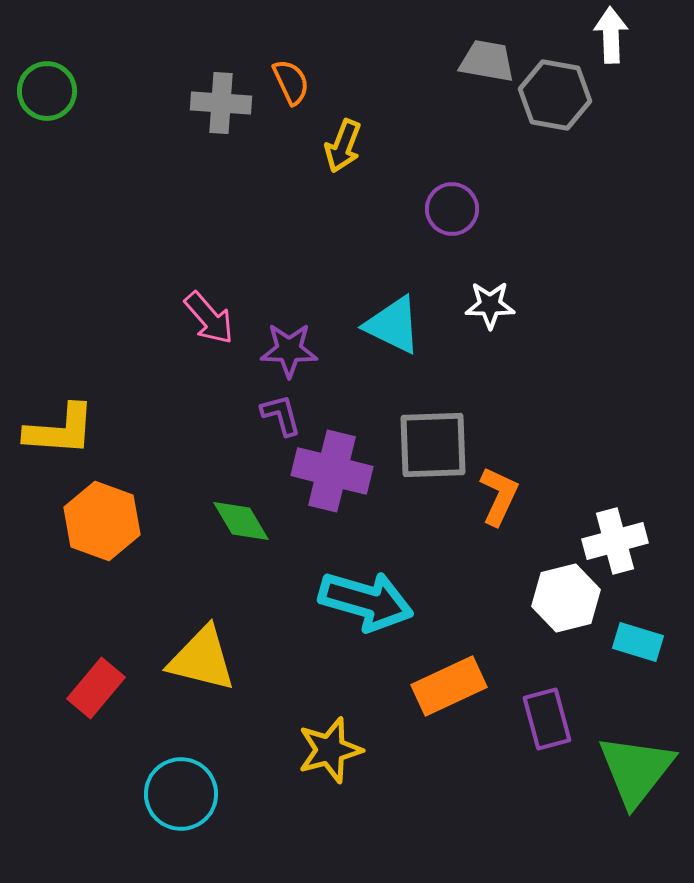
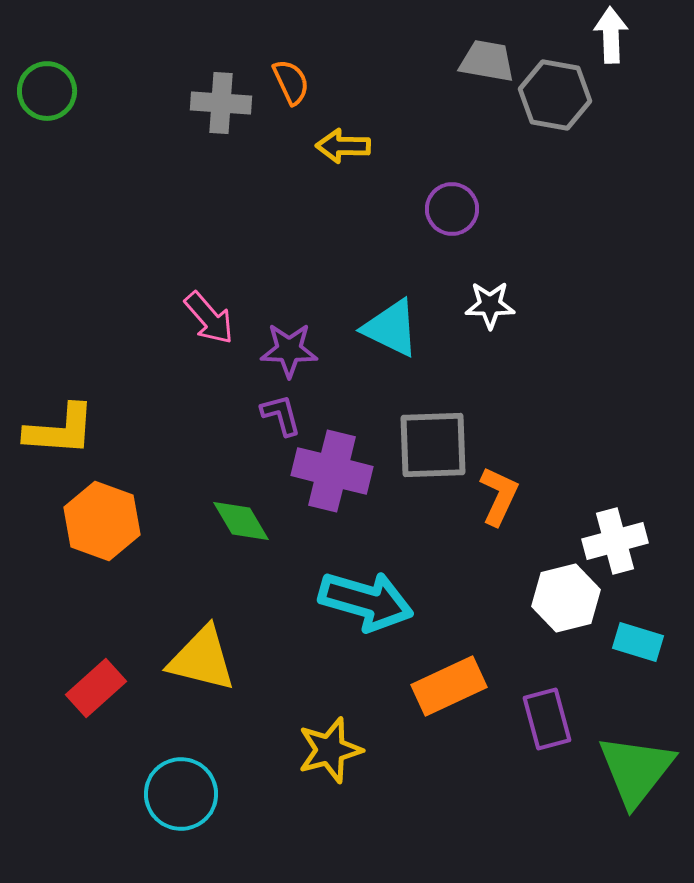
yellow arrow: rotated 70 degrees clockwise
cyan triangle: moved 2 px left, 3 px down
red rectangle: rotated 8 degrees clockwise
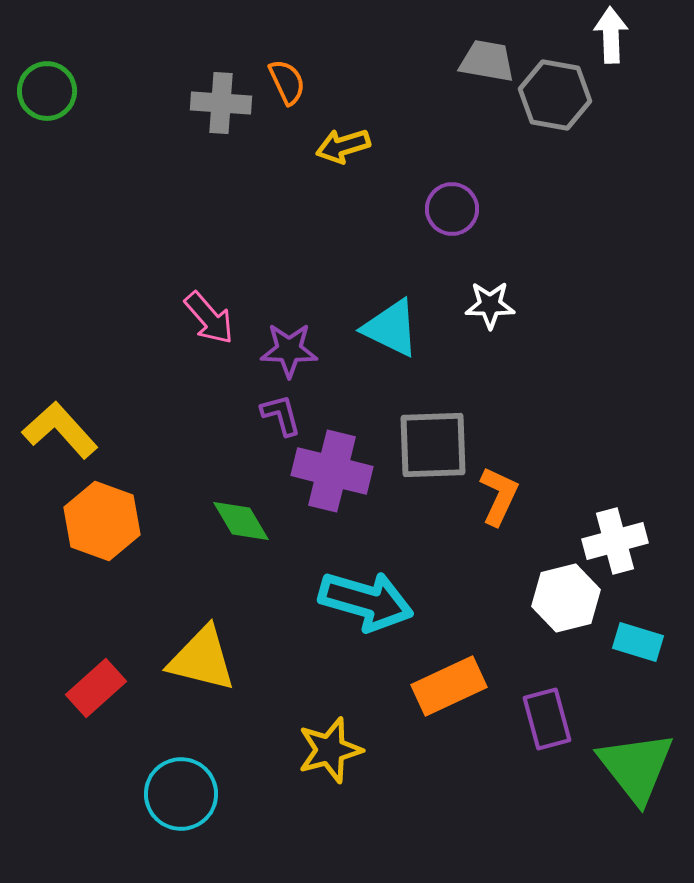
orange semicircle: moved 4 px left
yellow arrow: rotated 18 degrees counterclockwise
yellow L-shape: rotated 136 degrees counterclockwise
green triangle: moved 3 px up; rotated 16 degrees counterclockwise
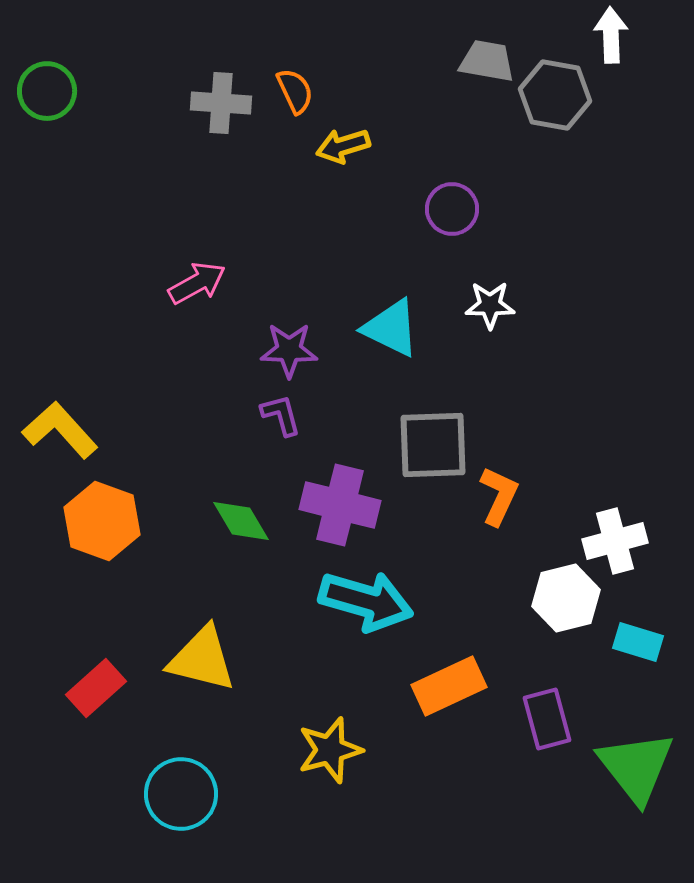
orange semicircle: moved 8 px right, 9 px down
pink arrow: moved 12 px left, 35 px up; rotated 78 degrees counterclockwise
purple cross: moved 8 px right, 34 px down
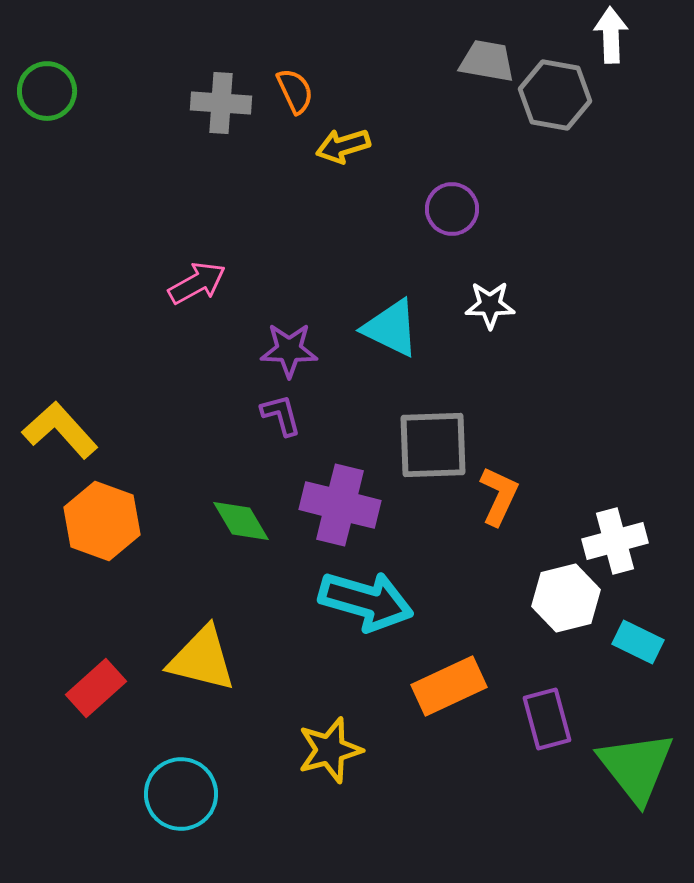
cyan rectangle: rotated 9 degrees clockwise
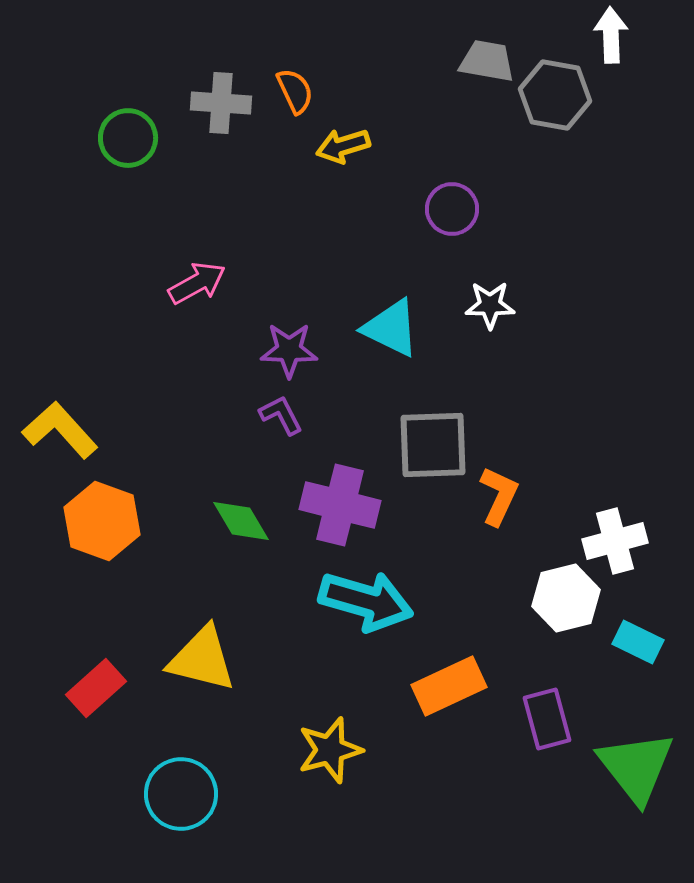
green circle: moved 81 px right, 47 px down
purple L-shape: rotated 12 degrees counterclockwise
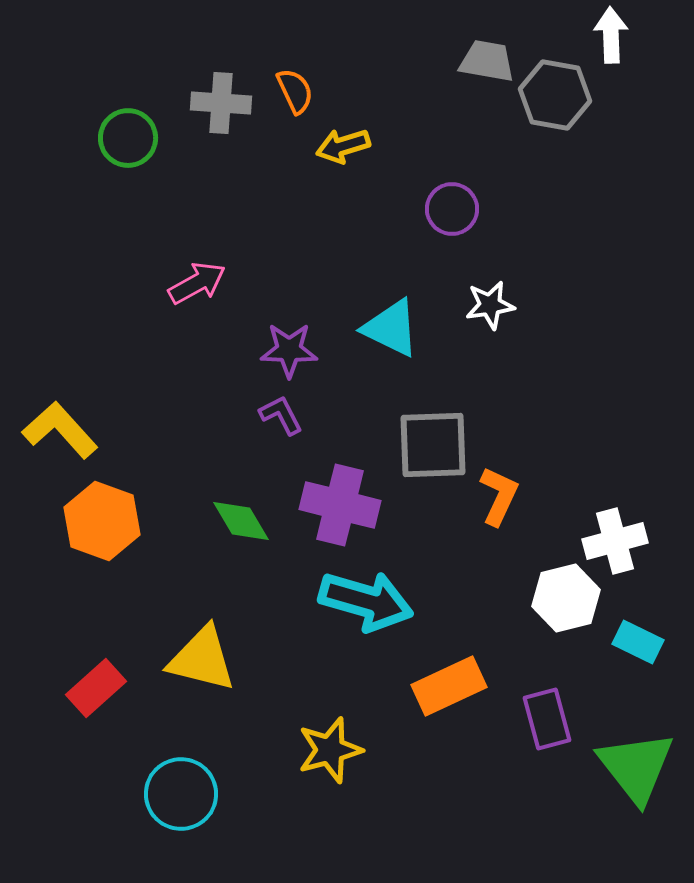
white star: rotated 9 degrees counterclockwise
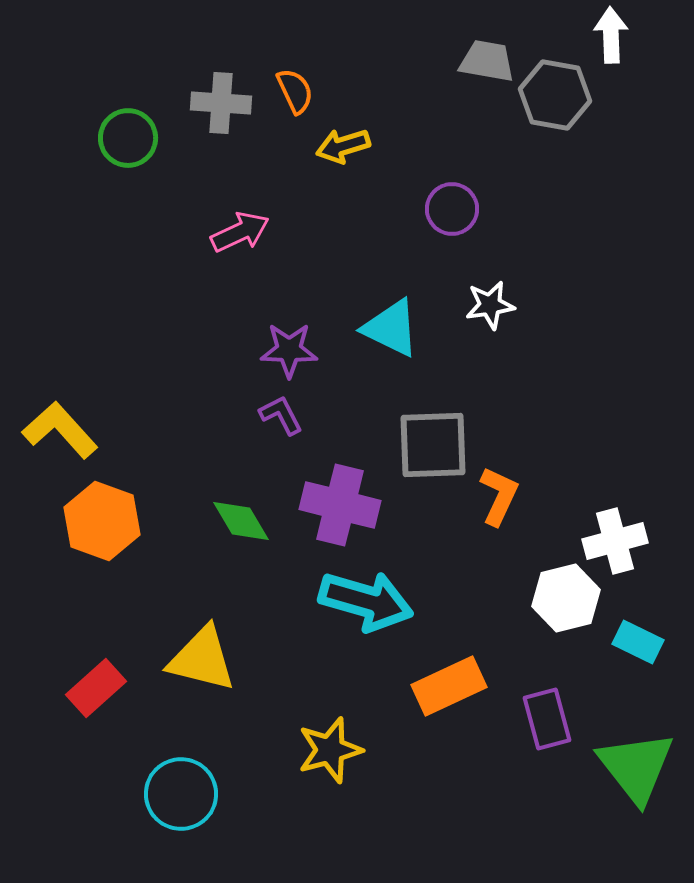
pink arrow: moved 43 px right, 51 px up; rotated 4 degrees clockwise
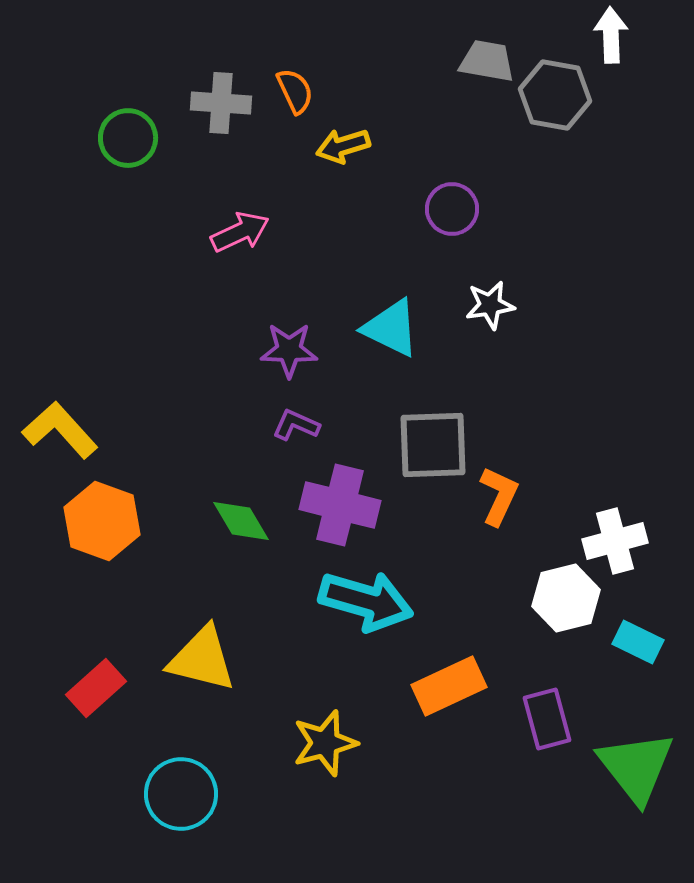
purple L-shape: moved 15 px right, 10 px down; rotated 39 degrees counterclockwise
yellow star: moved 5 px left, 7 px up
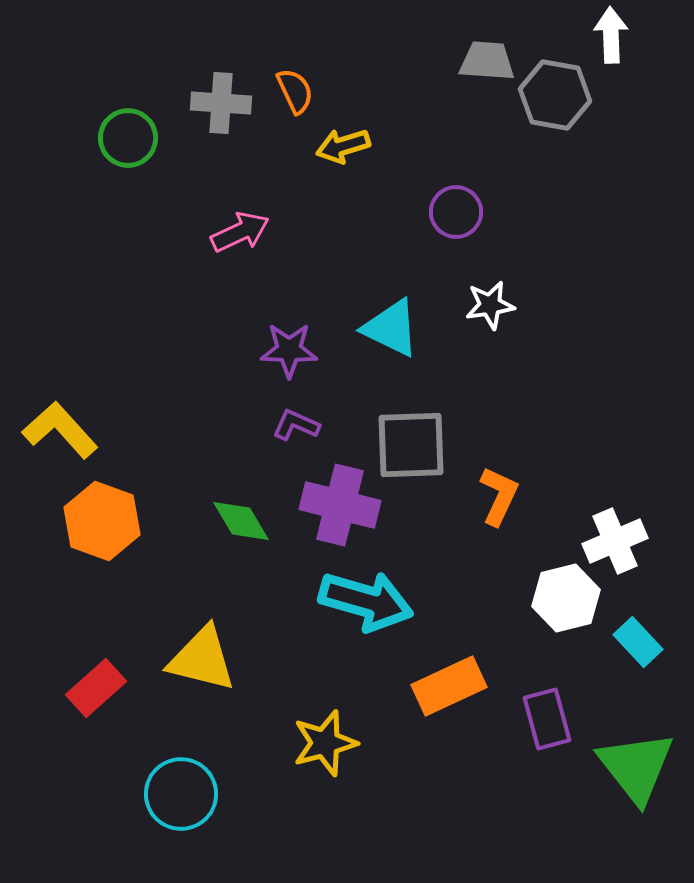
gray trapezoid: rotated 6 degrees counterclockwise
purple circle: moved 4 px right, 3 px down
gray square: moved 22 px left
white cross: rotated 8 degrees counterclockwise
cyan rectangle: rotated 21 degrees clockwise
